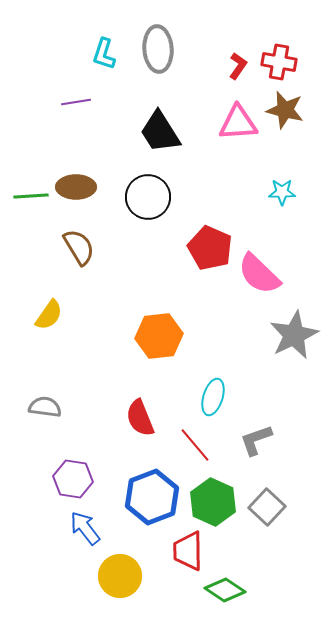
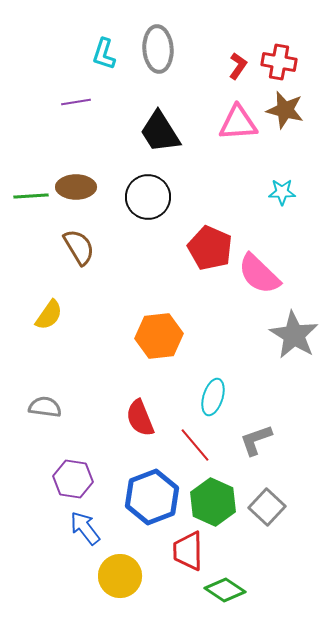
gray star: rotated 15 degrees counterclockwise
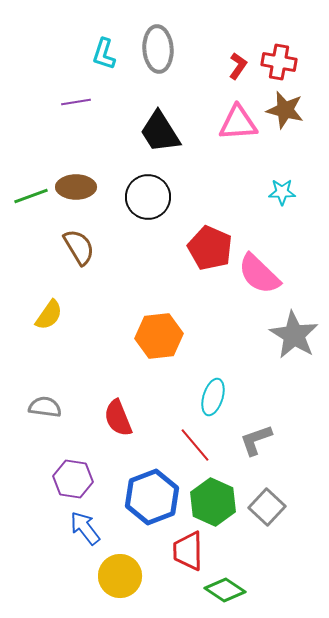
green line: rotated 16 degrees counterclockwise
red semicircle: moved 22 px left
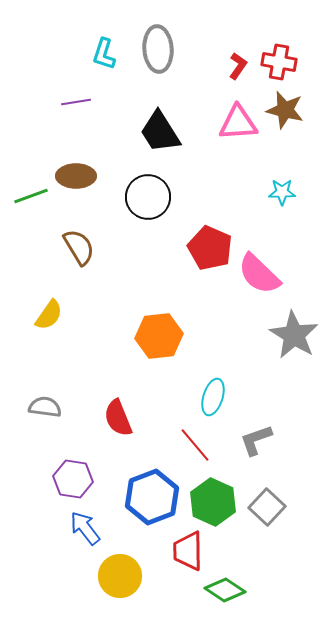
brown ellipse: moved 11 px up
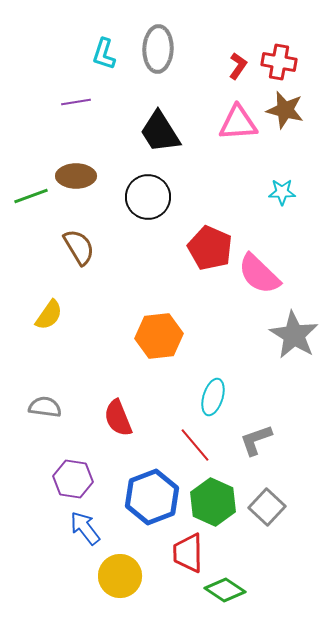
gray ellipse: rotated 6 degrees clockwise
red trapezoid: moved 2 px down
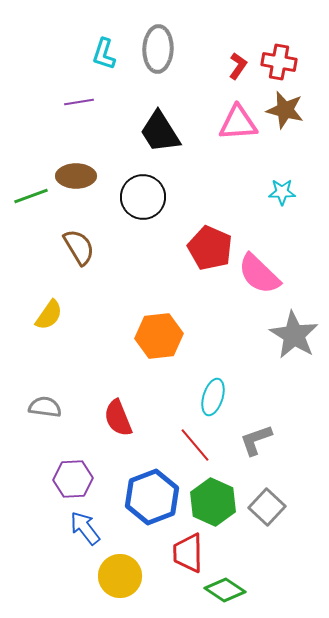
purple line: moved 3 px right
black circle: moved 5 px left
purple hexagon: rotated 12 degrees counterclockwise
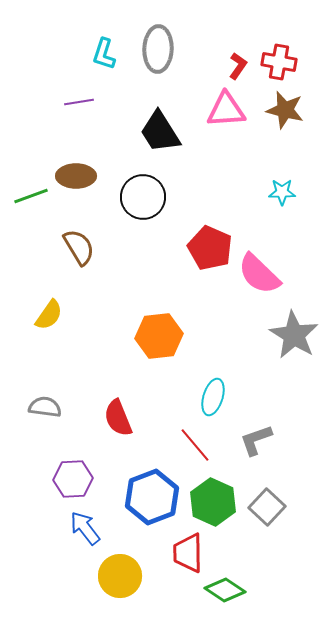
pink triangle: moved 12 px left, 13 px up
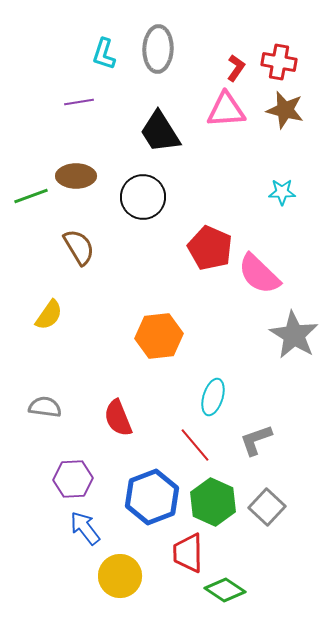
red L-shape: moved 2 px left, 2 px down
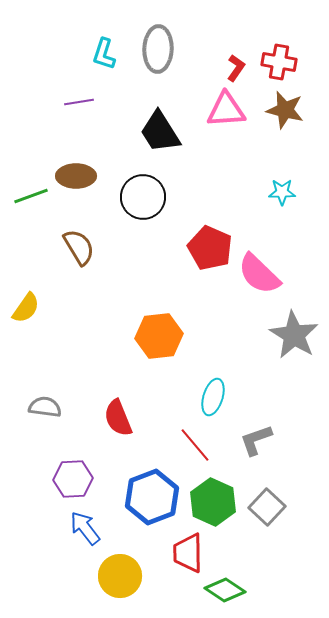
yellow semicircle: moved 23 px left, 7 px up
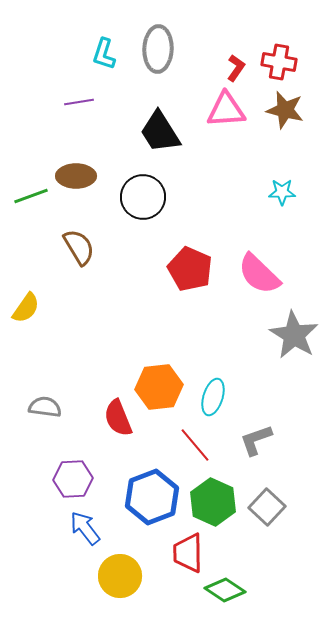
red pentagon: moved 20 px left, 21 px down
orange hexagon: moved 51 px down
